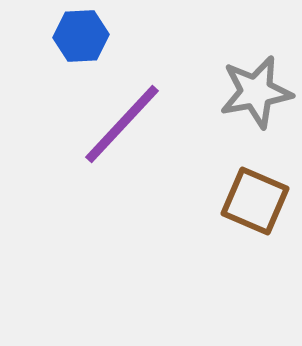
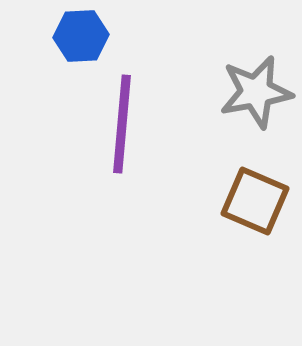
purple line: rotated 38 degrees counterclockwise
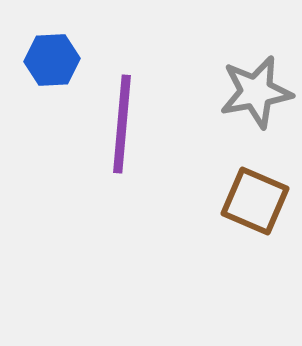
blue hexagon: moved 29 px left, 24 px down
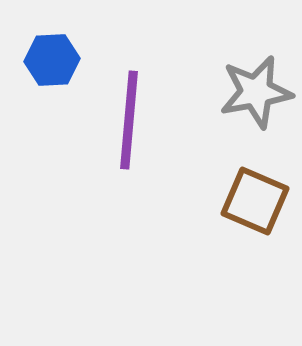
purple line: moved 7 px right, 4 px up
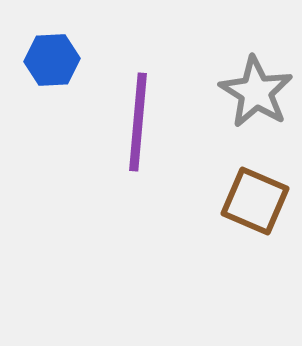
gray star: rotated 30 degrees counterclockwise
purple line: moved 9 px right, 2 px down
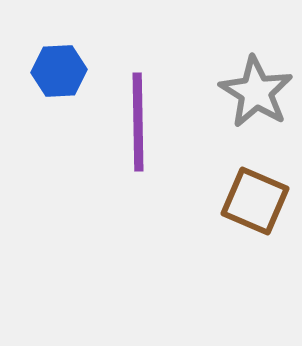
blue hexagon: moved 7 px right, 11 px down
purple line: rotated 6 degrees counterclockwise
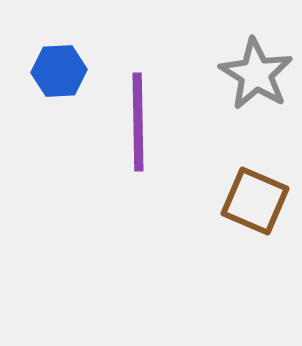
gray star: moved 18 px up
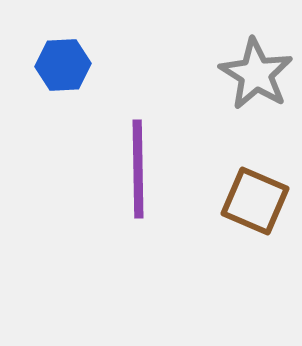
blue hexagon: moved 4 px right, 6 px up
purple line: moved 47 px down
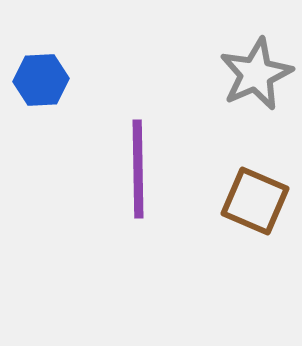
blue hexagon: moved 22 px left, 15 px down
gray star: rotated 16 degrees clockwise
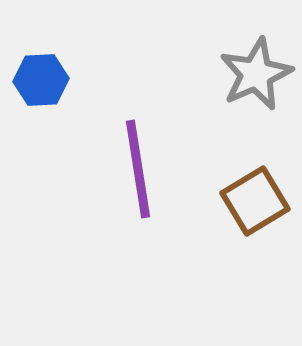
purple line: rotated 8 degrees counterclockwise
brown square: rotated 36 degrees clockwise
